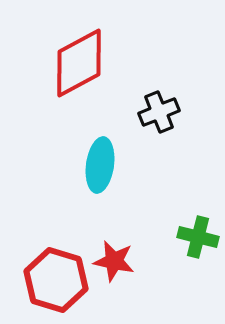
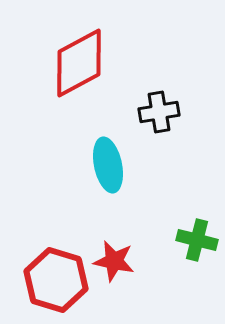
black cross: rotated 12 degrees clockwise
cyan ellipse: moved 8 px right; rotated 20 degrees counterclockwise
green cross: moved 1 px left, 3 px down
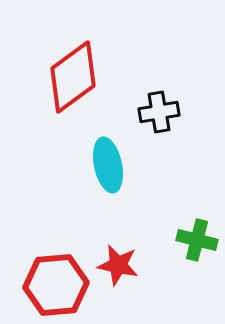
red diamond: moved 6 px left, 14 px down; rotated 8 degrees counterclockwise
red star: moved 4 px right, 4 px down
red hexagon: moved 5 px down; rotated 22 degrees counterclockwise
